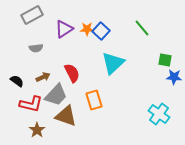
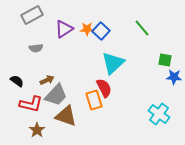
red semicircle: moved 32 px right, 15 px down
brown arrow: moved 4 px right, 3 px down
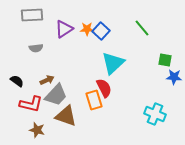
gray rectangle: rotated 25 degrees clockwise
cyan cross: moved 4 px left; rotated 15 degrees counterclockwise
brown star: rotated 21 degrees counterclockwise
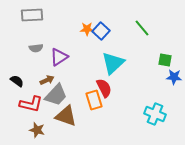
purple triangle: moved 5 px left, 28 px down
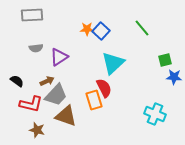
green square: rotated 24 degrees counterclockwise
brown arrow: moved 1 px down
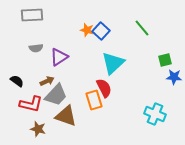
orange star: moved 1 px down; rotated 16 degrees clockwise
brown star: moved 1 px right, 1 px up
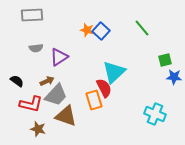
cyan triangle: moved 1 px right, 9 px down
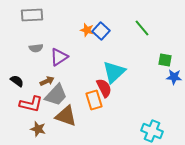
green square: rotated 24 degrees clockwise
cyan cross: moved 3 px left, 17 px down
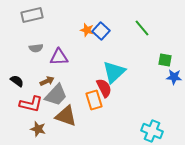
gray rectangle: rotated 10 degrees counterclockwise
purple triangle: rotated 30 degrees clockwise
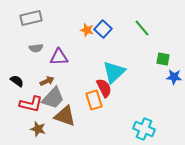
gray rectangle: moved 1 px left, 3 px down
blue square: moved 2 px right, 2 px up
green square: moved 2 px left, 1 px up
gray trapezoid: moved 3 px left, 3 px down
brown triangle: moved 1 px left
cyan cross: moved 8 px left, 2 px up
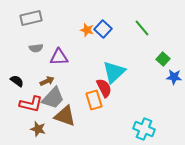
green square: rotated 32 degrees clockwise
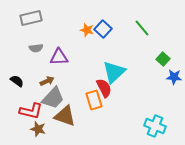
red L-shape: moved 7 px down
cyan cross: moved 11 px right, 3 px up
